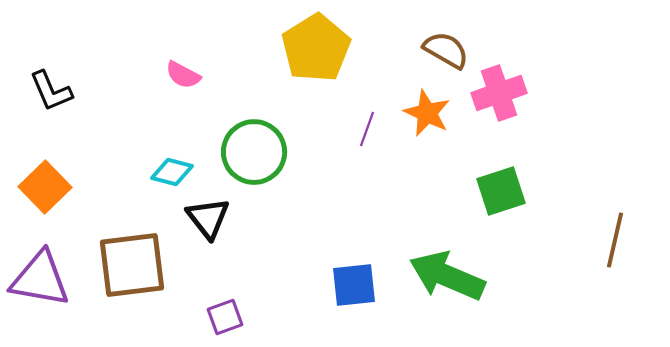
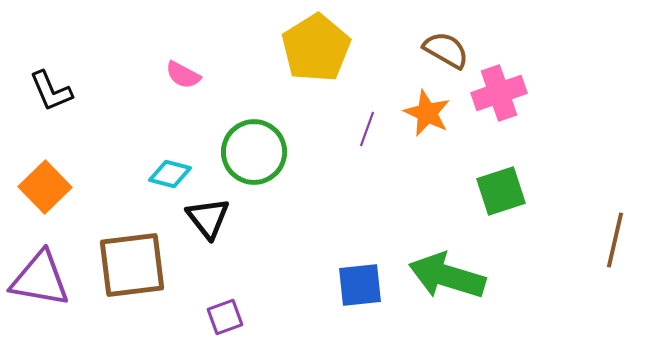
cyan diamond: moved 2 px left, 2 px down
green arrow: rotated 6 degrees counterclockwise
blue square: moved 6 px right
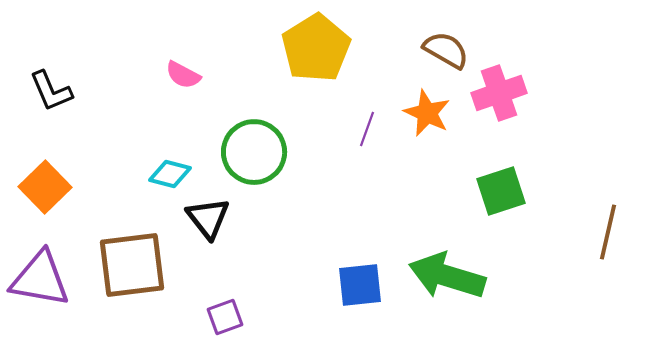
brown line: moved 7 px left, 8 px up
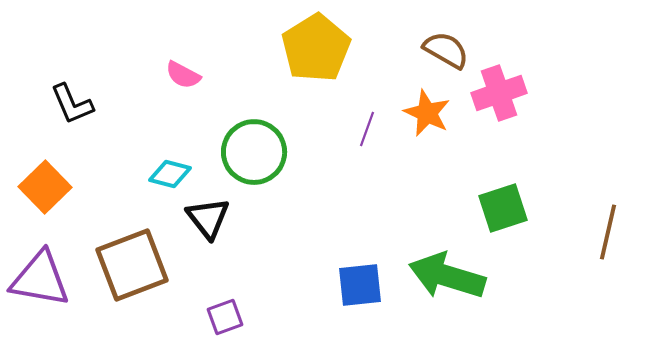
black L-shape: moved 21 px right, 13 px down
green square: moved 2 px right, 17 px down
brown square: rotated 14 degrees counterclockwise
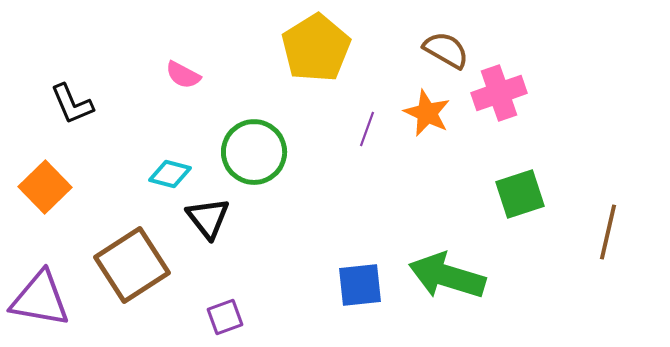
green square: moved 17 px right, 14 px up
brown square: rotated 12 degrees counterclockwise
purple triangle: moved 20 px down
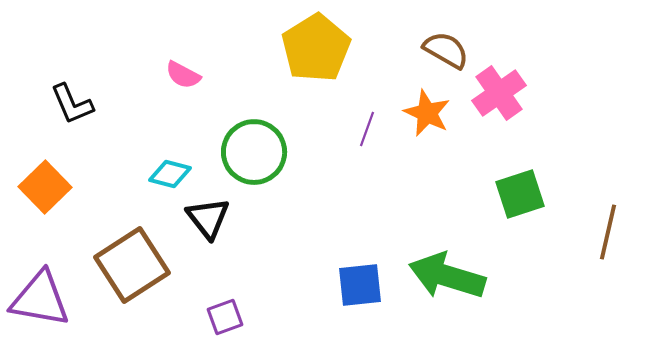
pink cross: rotated 16 degrees counterclockwise
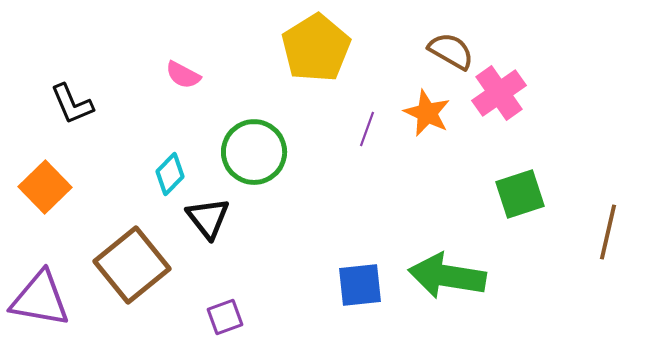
brown semicircle: moved 5 px right, 1 px down
cyan diamond: rotated 60 degrees counterclockwise
brown square: rotated 6 degrees counterclockwise
green arrow: rotated 8 degrees counterclockwise
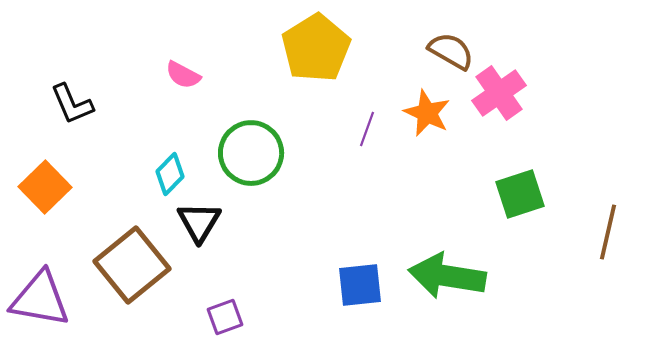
green circle: moved 3 px left, 1 px down
black triangle: moved 9 px left, 4 px down; rotated 9 degrees clockwise
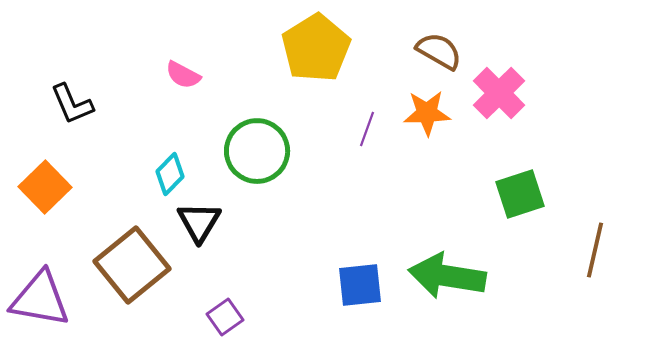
brown semicircle: moved 12 px left
pink cross: rotated 10 degrees counterclockwise
orange star: rotated 27 degrees counterclockwise
green circle: moved 6 px right, 2 px up
brown line: moved 13 px left, 18 px down
purple square: rotated 15 degrees counterclockwise
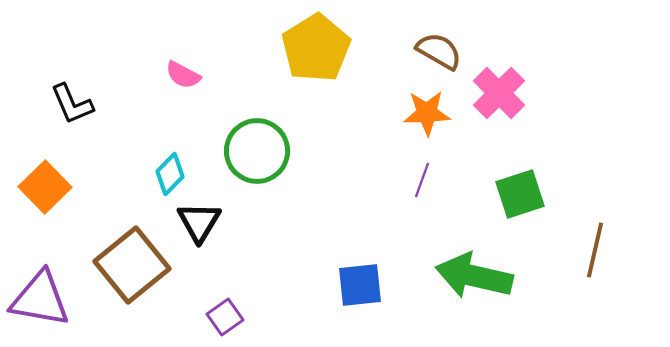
purple line: moved 55 px right, 51 px down
green arrow: moved 27 px right; rotated 4 degrees clockwise
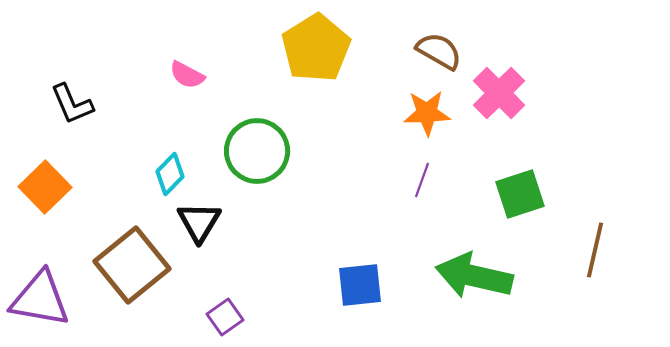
pink semicircle: moved 4 px right
